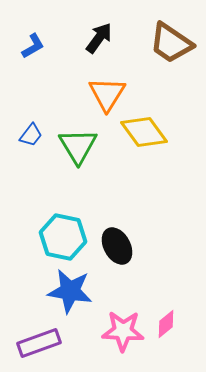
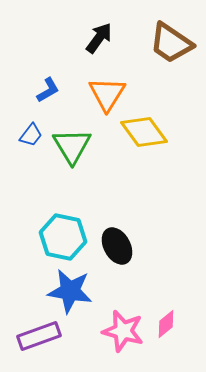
blue L-shape: moved 15 px right, 44 px down
green triangle: moved 6 px left
pink star: rotated 12 degrees clockwise
purple rectangle: moved 7 px up
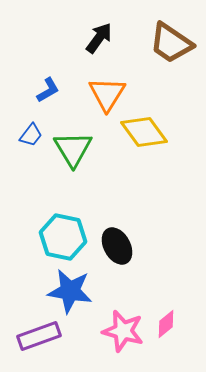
green triangle: moved 1 px right, 3 px down
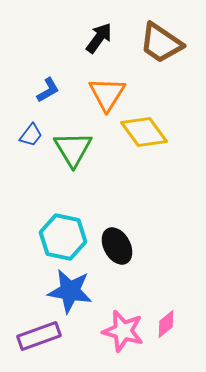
brown trapezoid: moved 10 px left
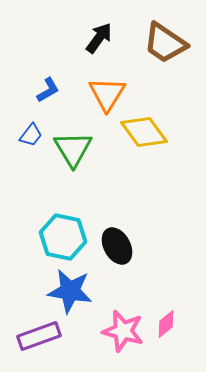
brown trapezoid: moved 4 px right
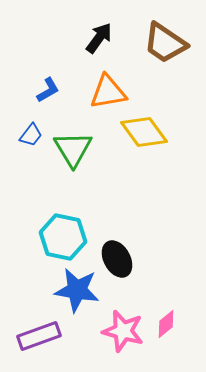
orange triangle: moved 1 px right, 2 px up; rotated 48 degrees clockwise
black ellipse: moved 13 px down
blue star: moved 7 px right, 1 px up
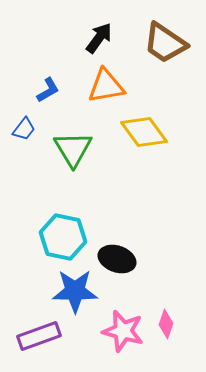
orange triangle: moved 2 px left, 6 px up
blue trapezoid: moved 7 px left, 6 px up
black ellipse: rotated 42 degrees counterclockwise
blue star: moved 2 px left, 1 px down; rotated 9 degrees counterclockwise
pink diamond: rotated 32 degrees counterclockwise
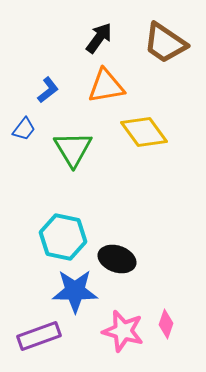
blue L-shape: rotated 8 degrees counterclockwise
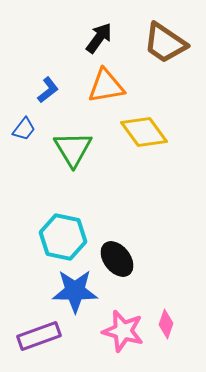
black ellipse: rotated 33 degrees clockwise
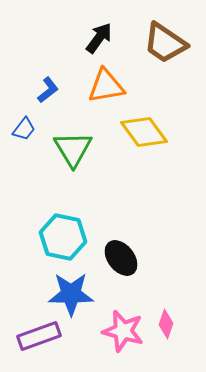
black ellipse: moved 4 px right, 1 px up
blue star: moved 4 px left, 3 px down
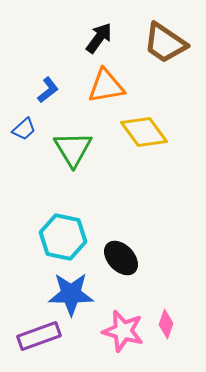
blue trapezoid: rotated 10 degrees clockwise
black ellipse: rotated 6 degrees counterclockwise
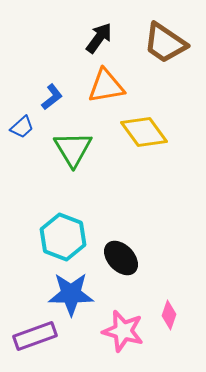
blue L-shape: moved 4 px right, 7 px down
blue trapezoid: moved 2 px left, 2 px up
cyan hexagon: rotated 9 degrees clockwise
pink diamond: moved 3 px right, 9 px up
purple rectangle: moved 4 px left
